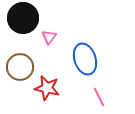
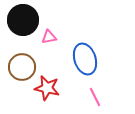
black circle: moved 2 px down
pink triangle: rotated 42 degrees clockwise
brown circle: moved 2 px right
pink line: moved 4 px left
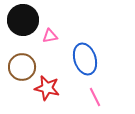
pink triangle: moved 1 px right, 1 px up
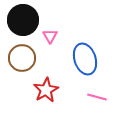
pink triangle: rotated 49 degrees counterclockwise
brown circle: moved 9 px up
red star: moved 1 px left, 2 px down; rotated 30 degrees clockwise
pink line: moved 2 px right; rotated 48 degrees counterclockwise
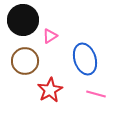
pink triangle: rotated 28 degrees clockwise
brown circle: moved 3 px right, 3 px down
red star: moved 4 px right
pink line: moved 1 px left, 3 px up
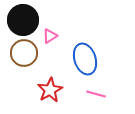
brown circle: moved 1 px left, 8 px up
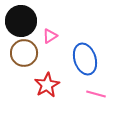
black circle: moved 2 px left, 1 px down
red star: moved 3 px left, 5 px up
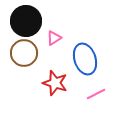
black circle: moved 5 px right
pink triangle: moved 4 px right, 2 px down
red star: moved 8 px right, 2 px up; rotated 25 degrees counterclockwise
pink line: rotated 42 degrees counterclockwise
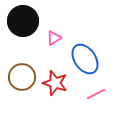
black circle: moved 3 px left
brown circle: moved 2 px left, 24 px down
blue ellipse: rotated 16 degrees counterclockwise
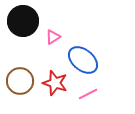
pink triangle: moved 1 px left, 1 px up
blue ellipse: moved 2 px left, 1 px down; rotated 16 degrees counterclockwise
brown circle: moved 2 px left, 4 px down
pink line: moved 8 px left
